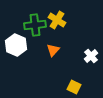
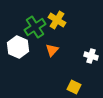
green cross: moved 2 px down; rotated 25 degrees counterclockwise
white hexagon: moved 2 px right, 2 px down
orange triangle: moved 1 px left
white cross: rotated 32 degrees counterclockwise
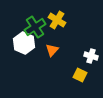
white hexagon: moved 6 px right, 4 px up
yellow square: moved 6 px right, 12 px up
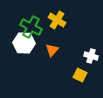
green cross: moved 4 px left; rotated 30 degrees counterclockwise
white hexagon: rotated 20 degrees counterclockwise
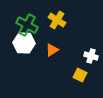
green cross: moved 4 px left, 2 px up
orange triangle: rotated 16 degrees clockwise
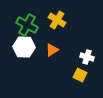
white hexagon: moved 4 px down
white cross: moved 4 px left, 1 px down
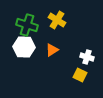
green cross: rotated 10 degrees counterclockwise
